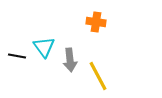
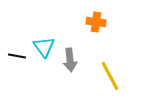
yellow line: moved 12 px right
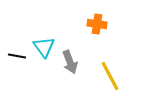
orange cross: moved 1 px right, 2 px down
gray arrow: moved 2 px down; rotated 15 degrees counterclockwise
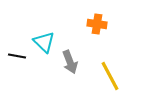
cyan triangle: moved 5 px up; rotated 10 degrees counterclockwise
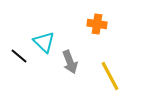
black line: moved 2 px right; rotated 30 degrees clockwise
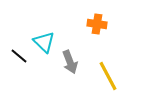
yellow line: moved 2 px left
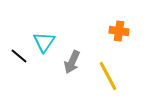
orange cross: moved 22 px right, 7 px down
cyan triangle: rotated 20 degrees clockwise
gray arrow: moved 2 px right; rotated 45 degrees clockwise
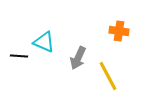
cyan triangle: rotated 40 degrees counterclockwise
black line: rotated 36 degrees counterclockwise
gray arrow: moved 6 px right, 4 px up
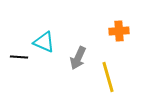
orange cross: rotated 12 degrees counterclockwise
black line: moved 1 px down
yellow line: moved 1 px down; rotated 12 degrees clockwise
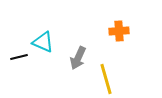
cyan triangle: moved 1 px left
black line: rotated 18 degrees counterclockwise
yellow line: moved 2 px left, 2 px down
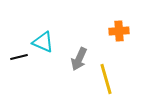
gray arrow: moved 1 px right, 1 px down
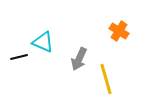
orange cross: rotated 36 degrees clockwise
